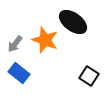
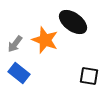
black square: rotated 24 degrees counterclockwise
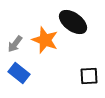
black square: rotated 12 degrees counterclockwise
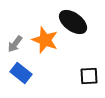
blue rectangle: moved 2 px right
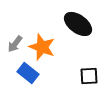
black ellipse: moved 5 px right, 2 px down
orange star: moved 3 px left, 7 px down
blue rectangle: moved 7 px right
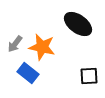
orange star: rotated 8 degrees counterclockwise
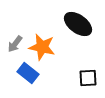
black square: moved 1 px left, 2 px down
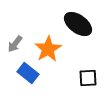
orange star: moved 6 px right, 2 px down; rotated 28 degrees clockwise
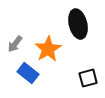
black ellipse: rotated 40 degrees clockwise
black square: rotated 12 degrees counterclockwise
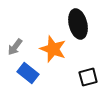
gray arrow: moved 3 px down
orange star: moved 5 px right; rotated 20 degrees counterclockwise
black square: moved 1 px up
